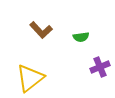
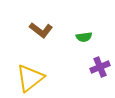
brown L-shape: rotated 10 degrees counterclockwise
green semicircle: moved 3 px right
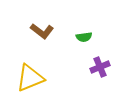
brown L-shape: moved 1 px right, 1 px down
yellow triangle: rotated 16 degrees clockwise
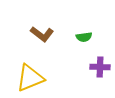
brown L-shape: moved 3 px down
purple cross: rotated 24 degrees clockwise
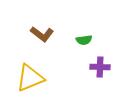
green semicircle: moved 3 px down
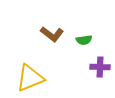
brown L-shape: moved 10 px right
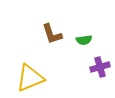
brown L-shape: rotated 35 degrees clockwise
purple cross: rotated 18 degrees counterclockwise
